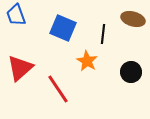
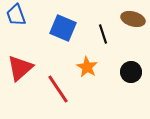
black line: rotated 24 degrees counterclockwise
orange star: moved 6 px down
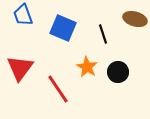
blue trapezoid: moved 7 px right
brown ellipse: moved 2 px right
red triangle: rotated 12 degrees counterclockwise
black circle: moved 13 px left
